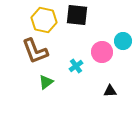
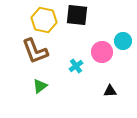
green triangle: moved 6 px left, 4 px down
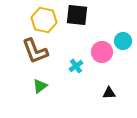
black triangle: moved 1 px left, 2 px down
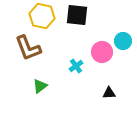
yellow hexagon: moved 2 px left, 4 px up
brown L-shape: moved 7 px left, 3 px up
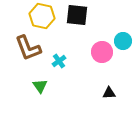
cyan cross: moved 17 px left, 5 px up
green triangle: rotated 28 degrees counterclockwise
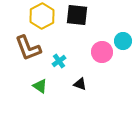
yellow hexagon: rotated 20 degrees clockwise
green triangle: rotated 21 degrees counterclockwise
black triangle: moved 29 px left, 9 px up; rotated 24 degrees clockwise
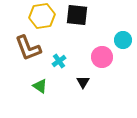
yellow hexagon: rotated 20 degrees clockwise
cyan circle: moved 1 px up
pink circle: moved 5 px down
black triangle: moved 3 px right, 2 px up; rotated 40 degrees clockwise
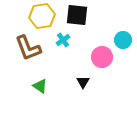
cyan cross: moved 4 px right, 21 px up
